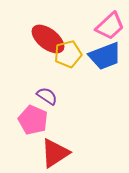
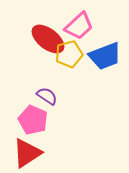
pink trapezoid: moved 31 px left
yellow pentagon: moved 1 px right
red triangle: moved 28 px left
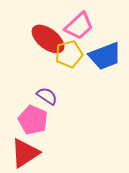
red triangle: moved 2 px left
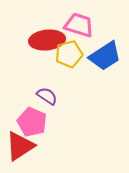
pink trapezoid: moved 1 px up; rotated 120 degrees counterclockwise
red ellipse: moved 1 px left, 1 px down; rotated 44 degrees counterclockwise
blue trapezoid: rotated 12 degrees counterclockwise
pink pentagon: moved 1 px left, 2 px down
red triangle: moved 5 px left, 7 px up
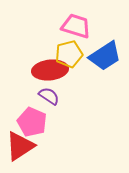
pink trapezoid: moved 3 px left, 1 px down
red ellipse: moved 3 px right, 30 px down
purple semicircle: moved 2 px right
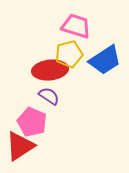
blue trapezoid: moved 4 px down
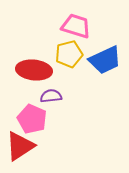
blue trapezoid: rotated 8 degrees clockwise
red ellipse: moved 16 px left; rotated 12 degrees clockwise
purple semicircle: moved 2 px right; rotated 40 degrees counterclockwise
pink pentagon: moved 3 px up
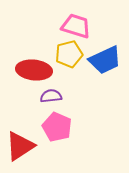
pink pentagon: moved 25 px right, 8 px down
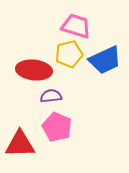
red triangle: moved 2 px up; rotated 32 degrees clockwise
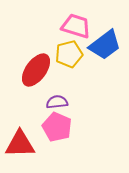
blue trapezoid: moved 15 px up; rotated 12 degrees counterclockwise
red ellipse: moved 2 px right; rotated 60 degrees counterclockwise
purple semicircle: moved 6 px right, 6 px down
